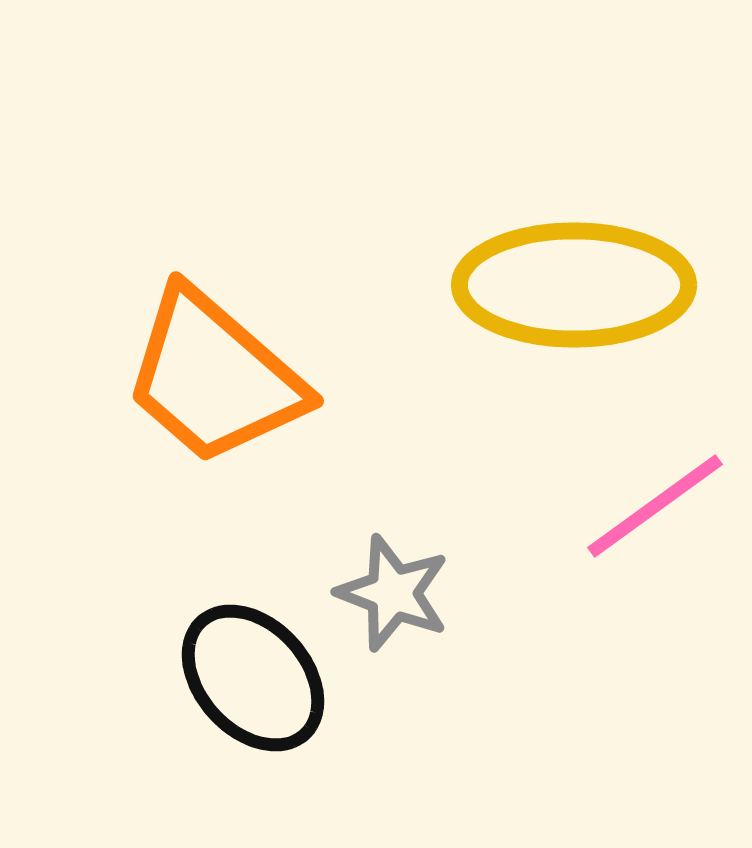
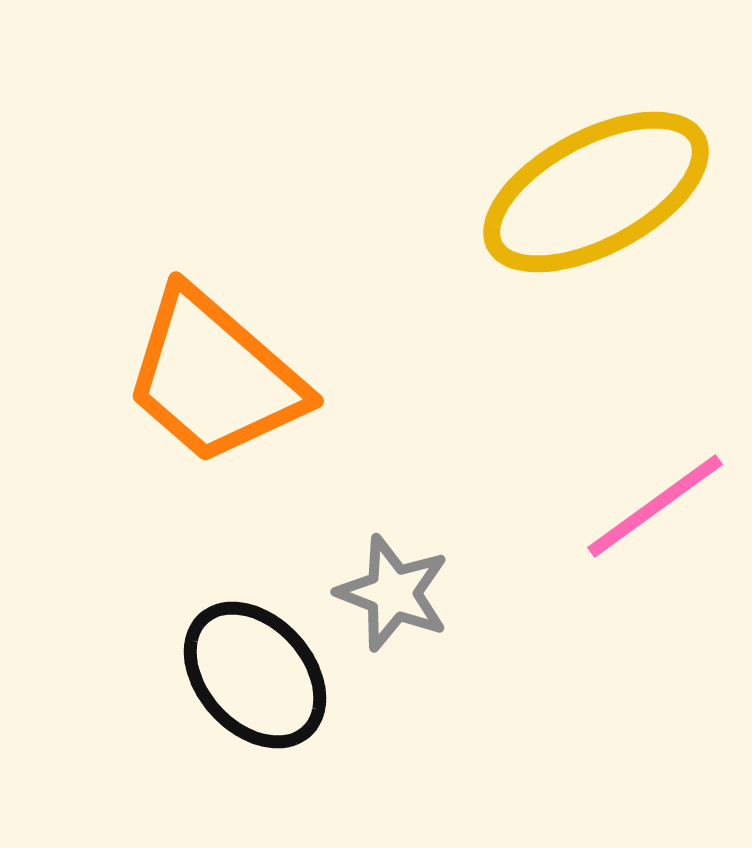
yellow ellipse: moved 22 px right, 93 px up; rotated 28 degrees counterclockwise
black ellipse: moved 2 px right, 3 px up
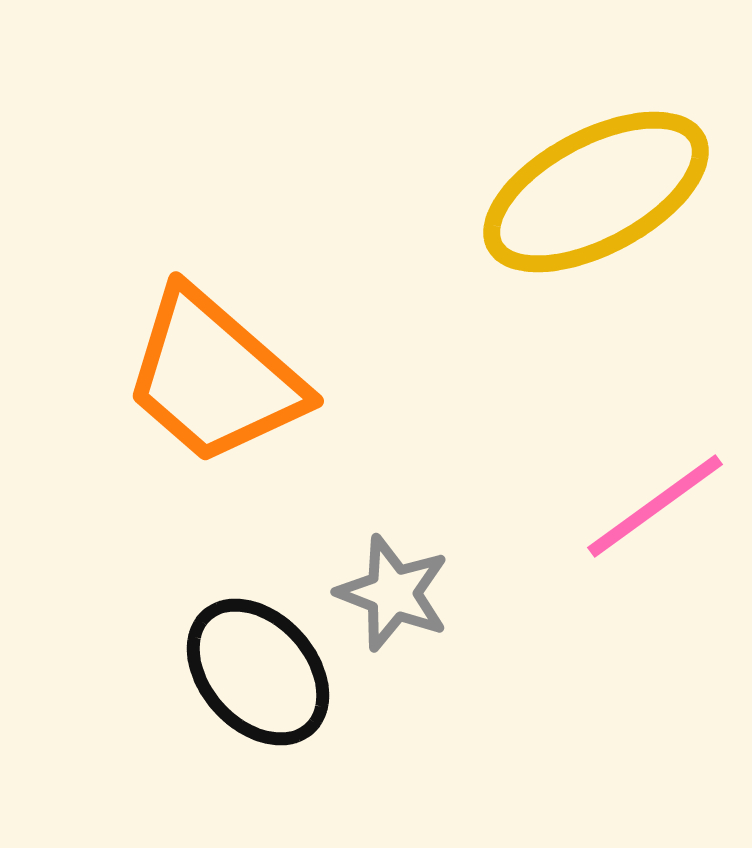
black ellipse: moved 3 px right, 3 px up
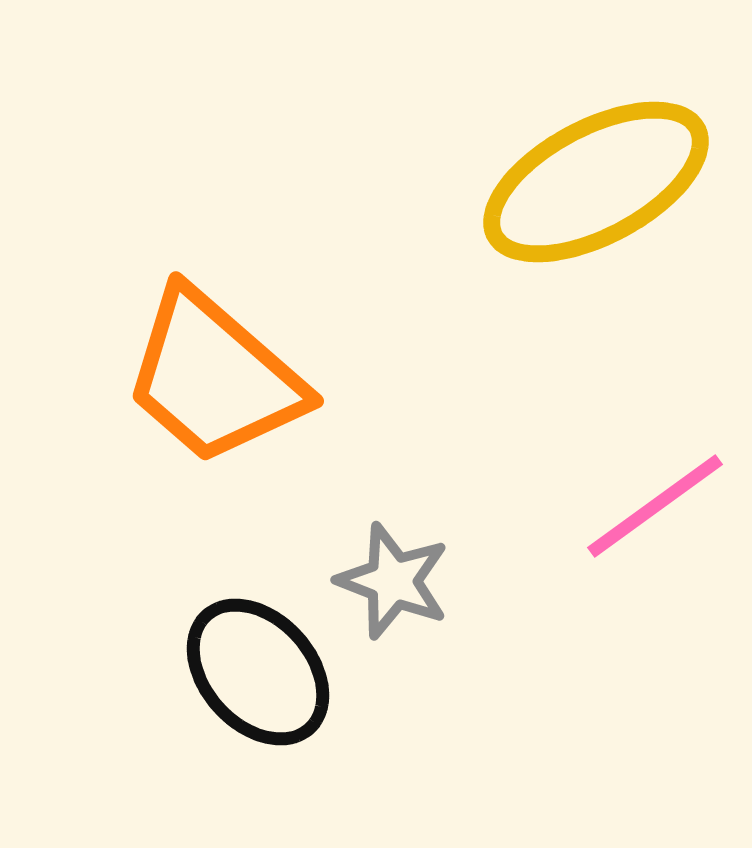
yellow ellipse: moved 10 px up
gray star: moved 12 px up
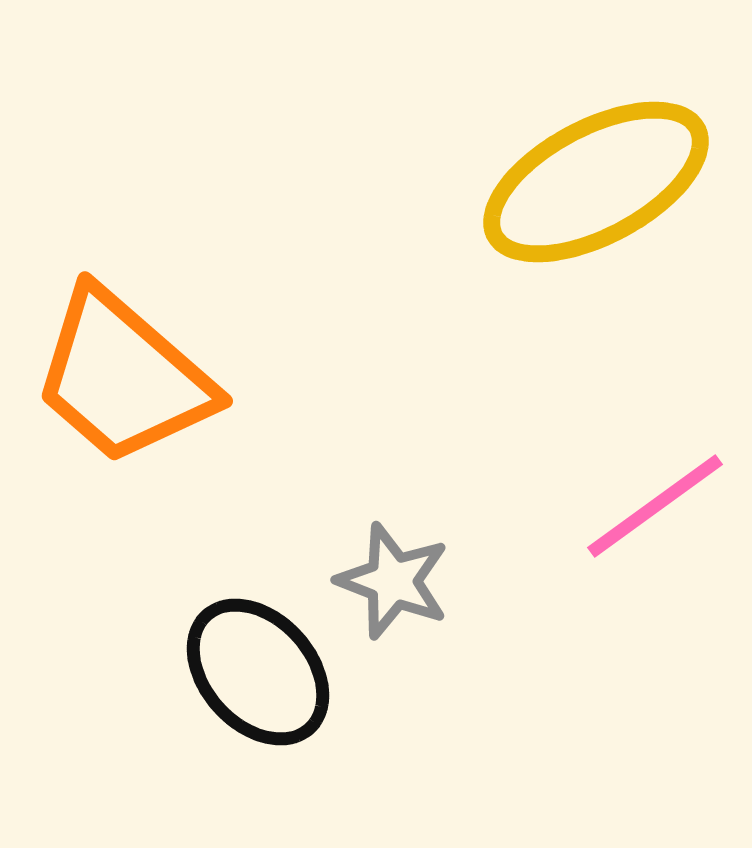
orange trapezoid: moved 91 px left
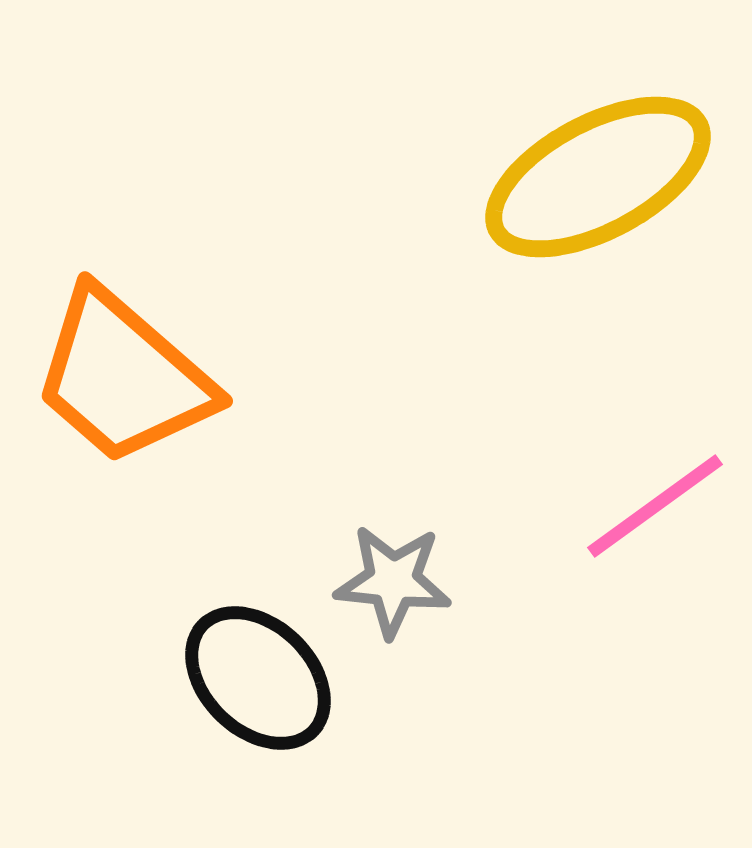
yellow ellipse: moved 2 px right, 5 px up
gray star: rotated 15 degrees counterclockwise
black ellipse: moved 6 px down; rotated 4 degrees counterclockwise
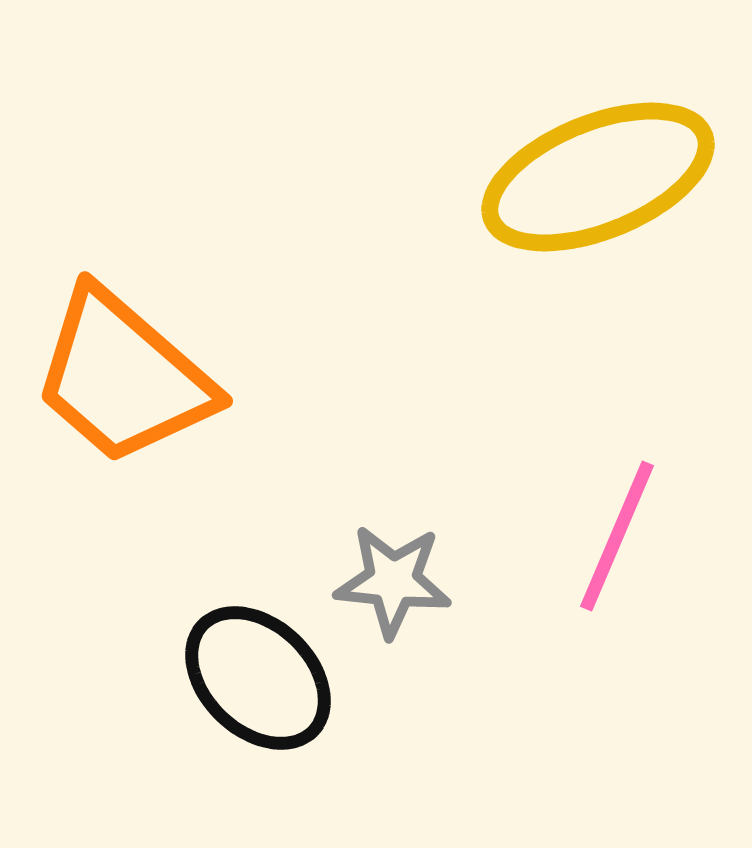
yellow ellipse: rotated 6 degrees clockwise
pink line: moved 38 px left, 30 px down; rotated 31 degrees counterclockwise
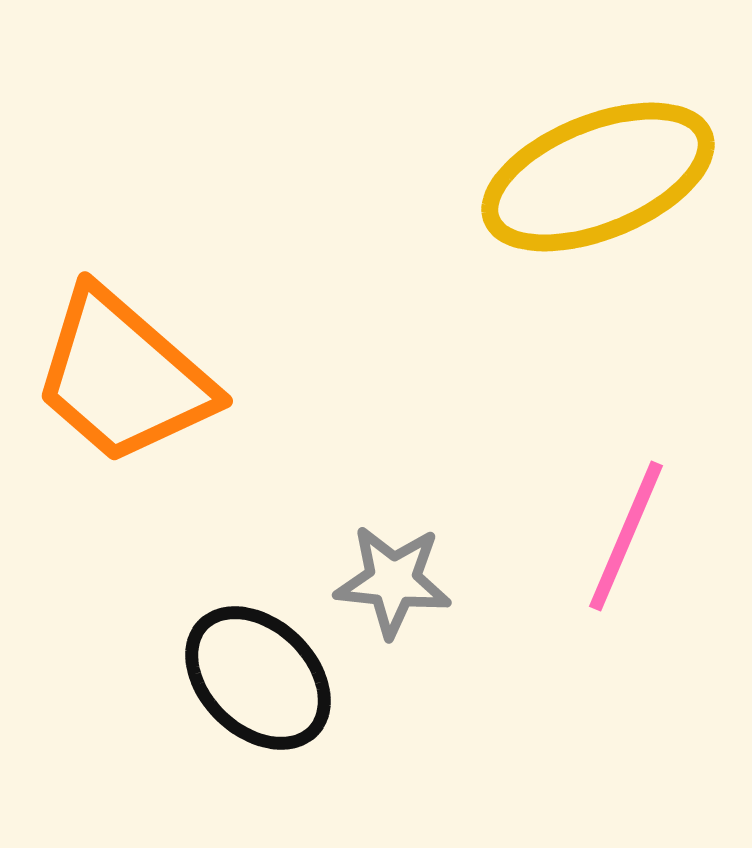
pink line: moved 9 px right
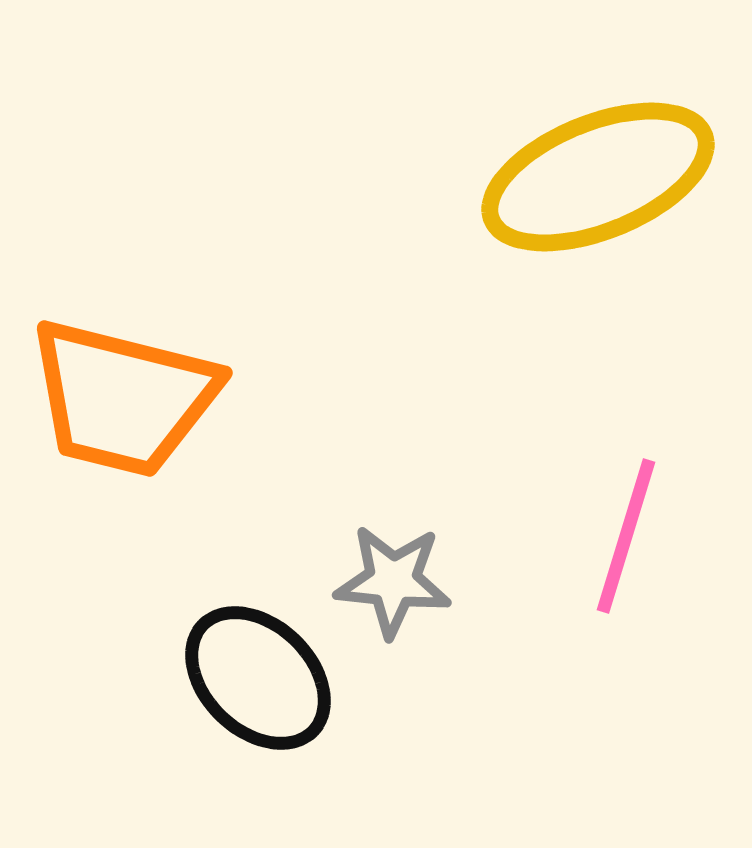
orange trapezoid: moved 21 px down; rotated 27 degrees counterclockwise
pink line: rotated 6 degrees counterclockwise
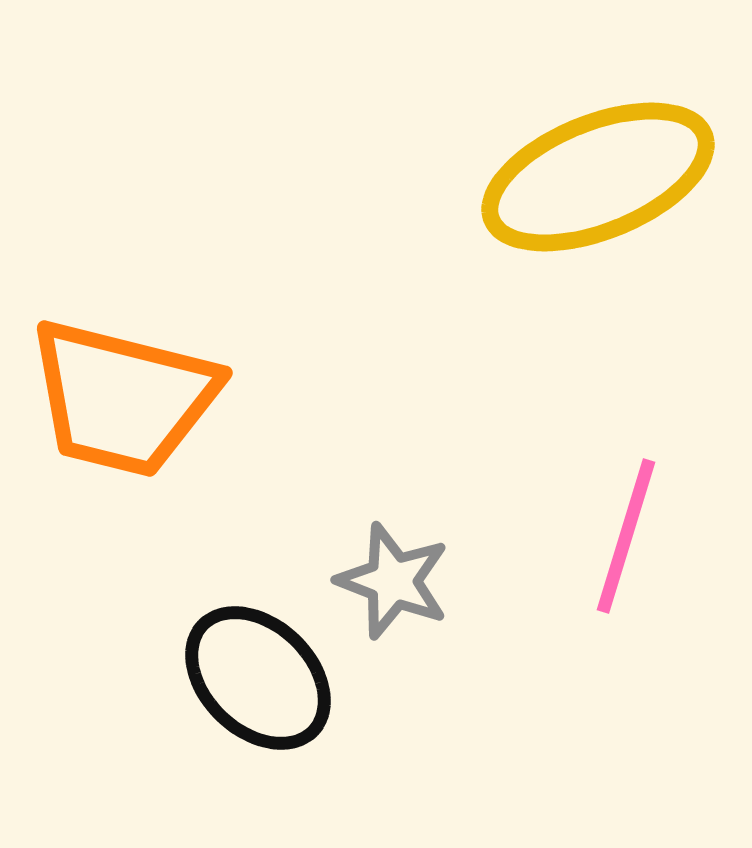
gray star: rotated 15 degrees clockwise
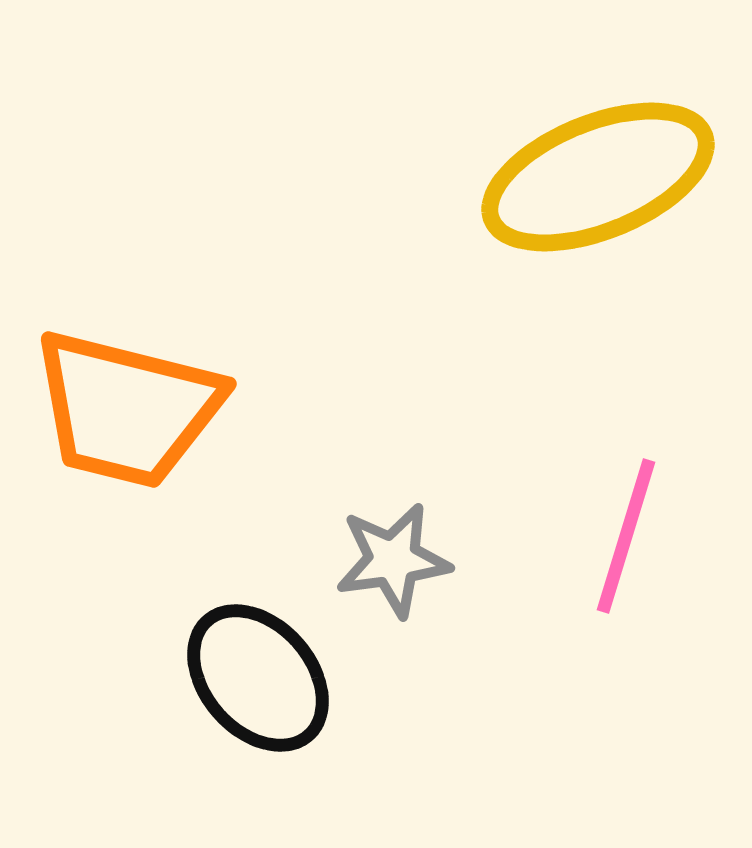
orange trapezoid: moved 4 px right, 11 px down
gray star: moved 21 px up; rotated 29 degrees counterclockwise
black ellipse: rotated 5 degrees clockwise
